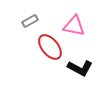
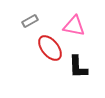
red ellipse: moved 1 px down
black L-shape: moved 2 px left, 1 px up; rotated 60 degrees clockwise
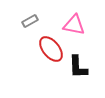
pink triangle: moved 1 px up
red ellipse: moved 1 px right, 1 px down
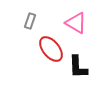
gray rectangle: rotated 42 degrees counterclockwise
pink triangle: moved 2 px right, 2 px up; rotated 20 degrees clockwise
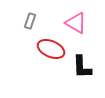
red ellipse: rotated 28 degrees counterclockwise
black L-shape: moved 4 px right
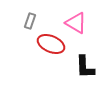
red ellipse: moved 5 px up
black L-shape: moved 3 px right
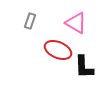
red ellipse: moved 7 px right, 6 px down
black L-shape: moved 1 px left
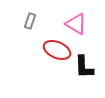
pink triangle: moved 1 px down
red ellipse: moved 1 px left
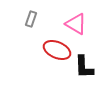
gray rectangle: moved 1 px right, 2 px up
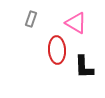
pink triangle: moved 1 px up
red ellipse: rotated 64 degrees clockwise
